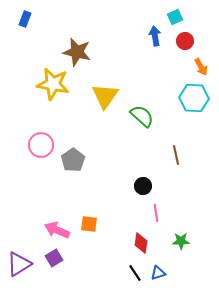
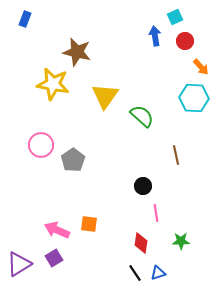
orange arrow: rotated 12 degrees counterclockwise
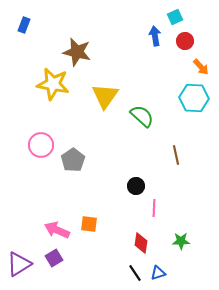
blue rectangle: moved 1 px left, 6 px down
black circle: moved 7 px left
pink line: moved 2 px left, 5 px up; rotated 12 degrees clockwise
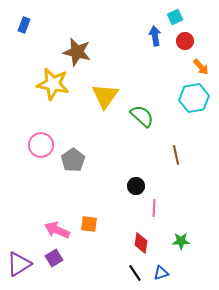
cyan hexagon: rotated 12 degrees counterclockwise
blue triangle: moved 3 px right
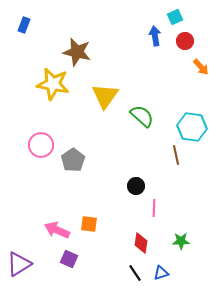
cyan hexagon: moved 2 px left, 29 px down; rotated 16 degrees clockwise
purple square: moved 15 px right, 1 px down; rotated 36 degrees counterclockwise
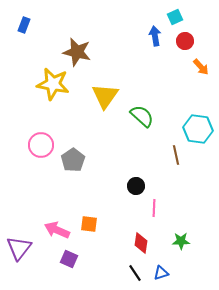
cyan hexagon: moved 6 px right, 2 px down
purple triangle: moved 16 px up; rotated 20 degrees counterclockwise
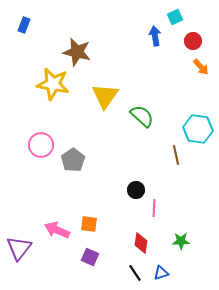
red circle: moved 8 px right
black circle: moved 4 px down
purple square: moved 21 px right, 2 px up
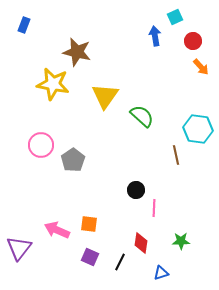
black line: moved 15 px left, 11 px up; rotated 60 degrees clockwise
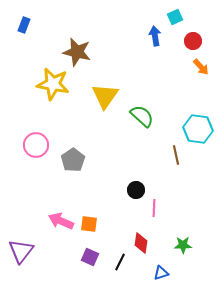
pink circle: moved 5 px left
pink arrow: moved 4 px right, 9 px up
green star: moved 2 px right, 4 px down
purple triangle: moved 2 px right, 3 px down
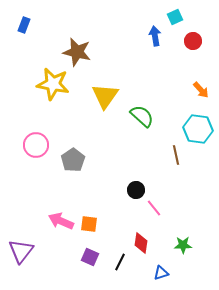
orange arrow: moved 23 px down
pink line: rotated 42 degrees counterclockwise
